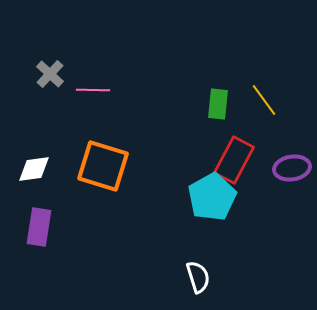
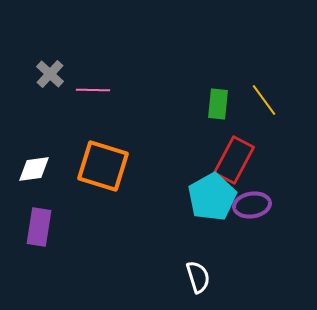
purple ellipse: moved 40 px left, 37 px down
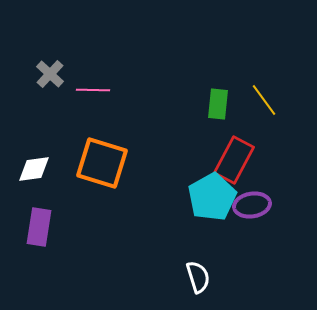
orange square: moved 1 px left, 3 px up
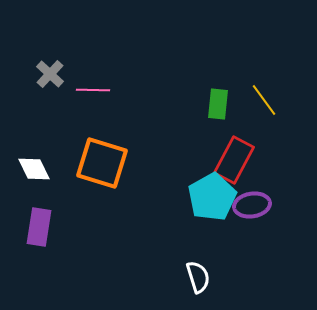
white diamond: rotated 72 degrees clockwise
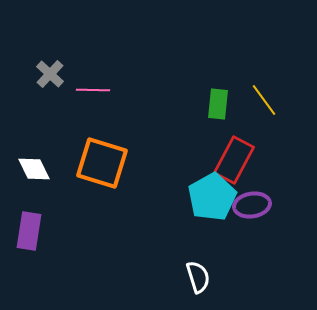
purple rectangle: moved 10 px left, 4 px down
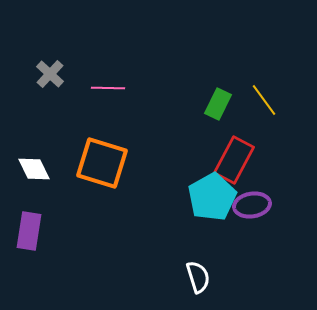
pink line: moved 15 px right, 2 px up
green rectangle: rotated 20 degrees clockwise
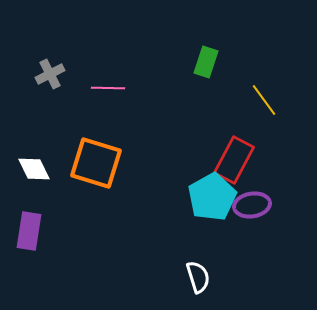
gray cross: rotated 20 degrees clockwise
green rectangle: moved 12 px left, 42 px up; rotated 8 degrees counterclockwise
orange square: moved 6 px left
